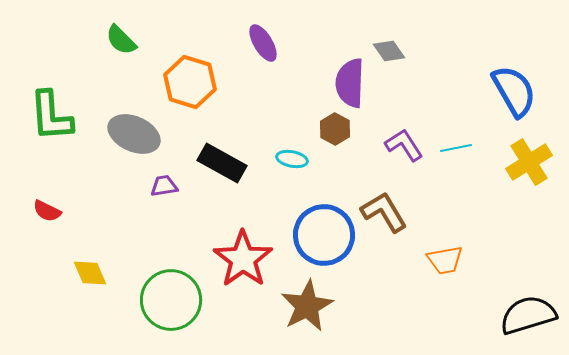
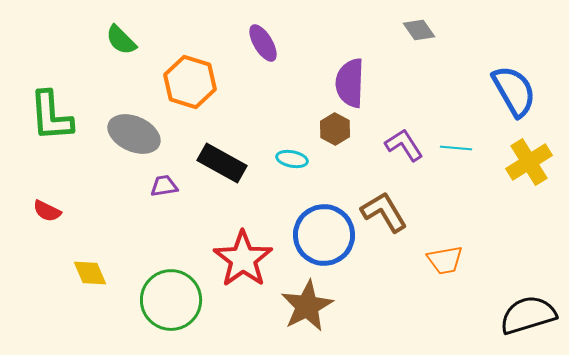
gray diamond: moved 30 px right, 21 px up
cyan line: rotated 16 degrees clockwise
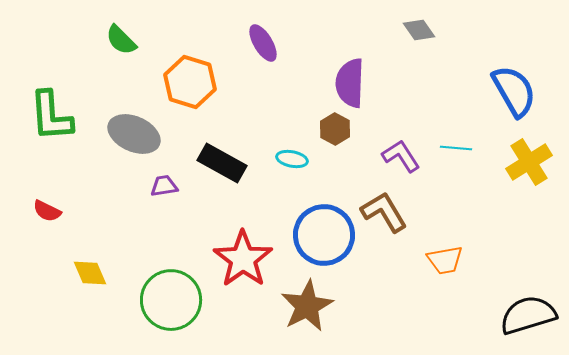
purple L-shape: moved 3 px left, 11 px down
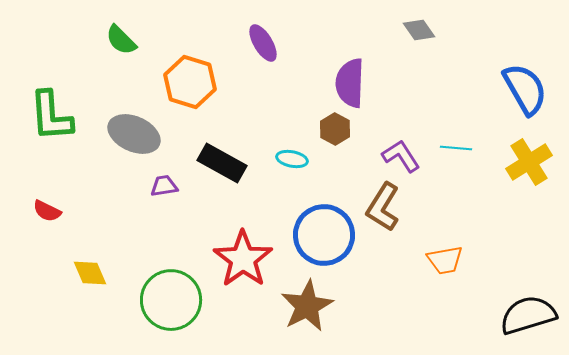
blue semicircle: moved 11 px right, 2 px up
brown L-shape: moved 1 px left, 5 px up; rotated 117 degrees counterclockwise
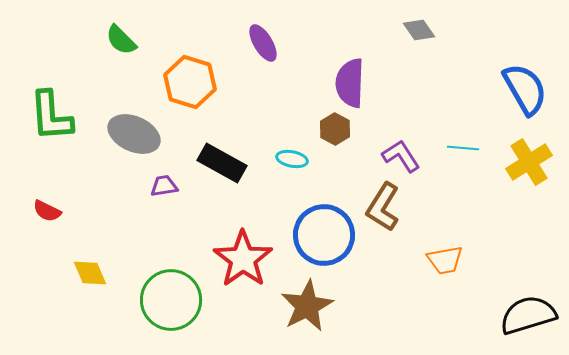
cyan line: moved 7 px right
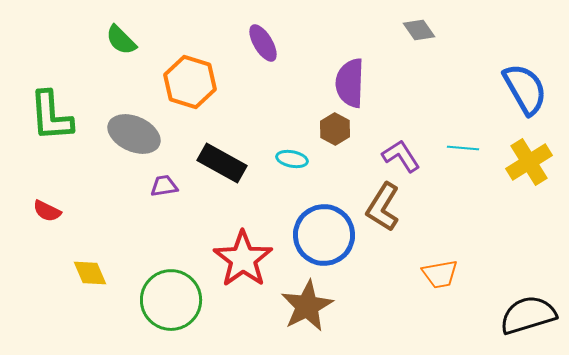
orange trapezoid: moved 5 px left, 14 px down
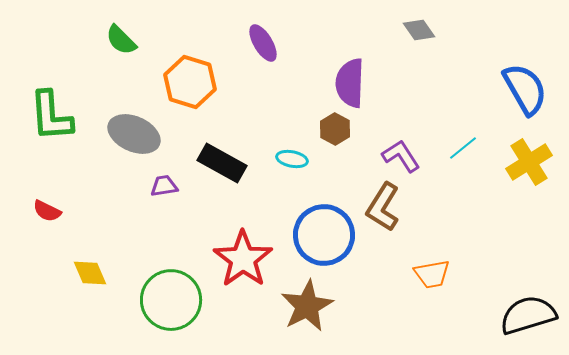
cyan line: rotated 44 degrees counterclockwise
orange trapezoid: moved 8 px left
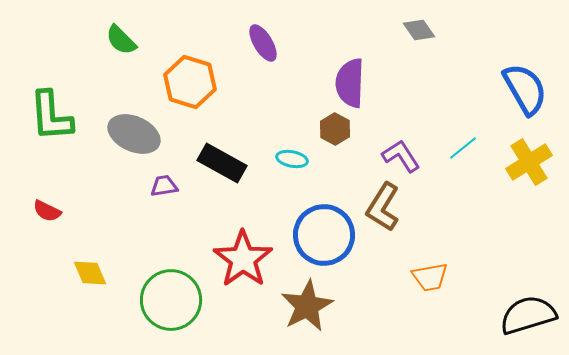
orange trapezoid: moved 2 px left, 3 px down
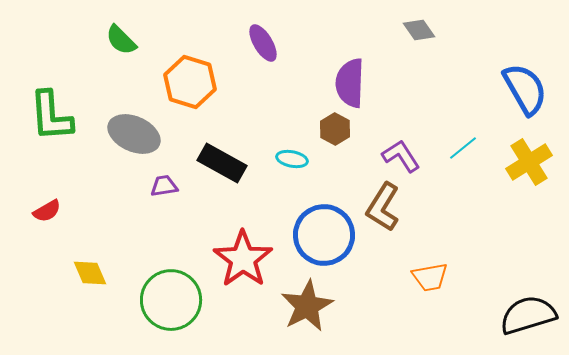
red semicircle: rotated 56 degrees counterclockwise
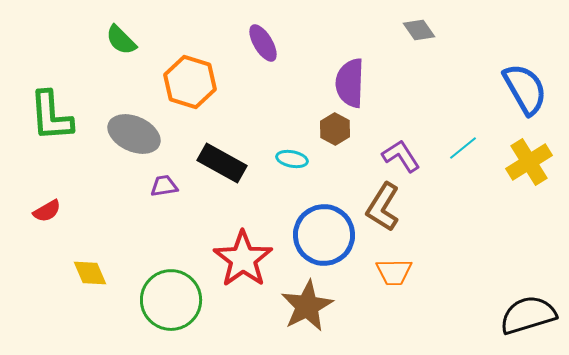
orange trapezoid: moved 36 px left, 5 px up; rotated 9 degrees clockwise
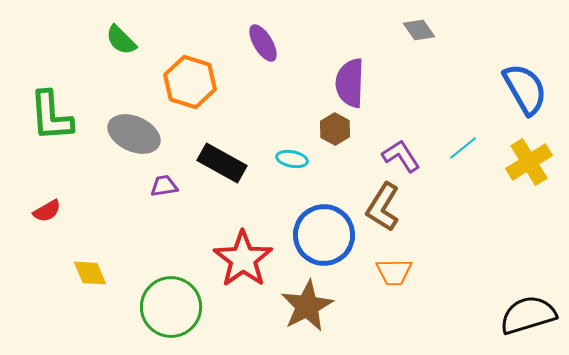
green circle: moved 7 px down
